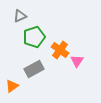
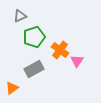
orange triangle: moved 2 px down
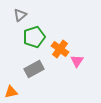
gray triangle: moved 1 px up; rotated 16 degrees counterclockwise
orange cross: moved 1 px up
orange triangle: moved 1 px left, 4 px down; rotated 24 degrees clockwise
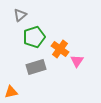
gray rectangle: moved 2 px right, 2 px up; rotated 12 degrees clockwise
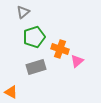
gray triangle: moved 3 px right, 3 px up
orange cross: rotated 18 degrees counterclockwise
pink triangle: rotated 16 degrees clockwise
orange triangle: rotated 40 degrees clockwise
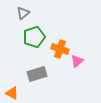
gray triangle: moved 1 px down
gray rectangle: moved 1 px right, 7 px down
orange triangle: moved 1 px right, 1 px down
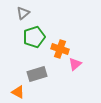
pink triangle: moved 2 px left, 3 px down
orange triangle: moved 6 px right, 1 px up
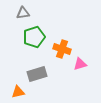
gray triangle: rotated 32 degrees clockwise
orange cross: moved 2 px right
pink triangle: moved 5 px right; rotated 24 degrees clockwise
orange triangle: rotated 40 degrees counterclockwise
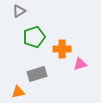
gray triangle: moved 4 px left, 2 px up; rotated 24 degrees counterclockwise
orange cross: rotated 18 degrees counterclockwise
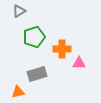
pink triangle: moved 1 px left, 1 px up; rotated 16 degrees clockwise
